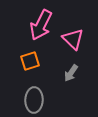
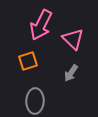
orange square: moved 2 px left
gray ellipse: moved 1 px right, 1 px down
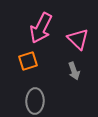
pink arrow: moved 3 px down
pink triangle: moved 5 px right
gray arrow: moved 3 px right, 2 px up; rotated 54 degrees counterclockwise
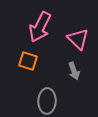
pink arrow: moved 1 px left, 1 px up
orange square: rotated 36 degrees clockwise
gray ellipse: moved 12 px right
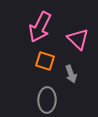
orange square: moved 17 px right
gray arrow: moved 3 px left, 3 px down
gray ellipse: moved 1 px up
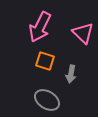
pink triangle: moved 5 px right, 6 px up
gray arrow: rotated 30 degrees clockwise
gray ellipse: rotated 60 degrees counterclockwise
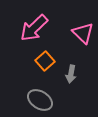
pink arrow: moved 6 px left, 1 px down; rotated 20 degrees clockwise
orange square: rotated 30 degrees clockwise
gray ellipse: moved 7 px left
